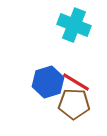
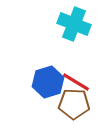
cyan cross: moved 1 px up
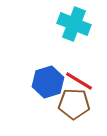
red line: moved 3 px right, 1 px up
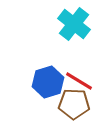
cyan cross: rotated 16 degrees clockwise
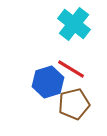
red line: moved 8 px left, 12 px up
brown pentagon: rotated 16 degrees counterclockwise
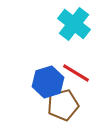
red line: moved 5 px right, 4 px down
brown pentagon: moved 11 px left, 1 px down
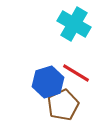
cyan cross: rotated 8 degrees counterclockwise
brown pentagon: rotated 12 degrees counterclockwise
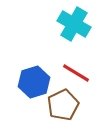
blue hexagon: moved 14 px left
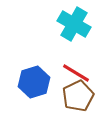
brown pentagon: moved 15 px right, 9 px up
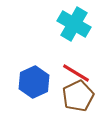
blue hexagon: rotated 8 degrees counterclockwise
